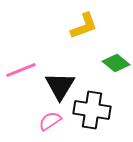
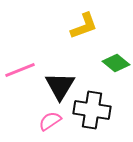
pink line: moved 1 px left
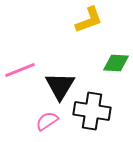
yellow L-shape: moved 5 px right, 6 px up
green diamond: rotated 36 degrees counterclockwise
black cross: moved 1 px down
pink semicircle: moved 3 px left
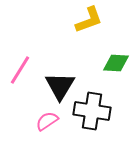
pink line: rotated 36 degrees counterclockwise
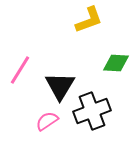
black cross: rotated 30 degrees counterclockwise
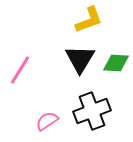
black triangle: moved 20 px right, 27 px up
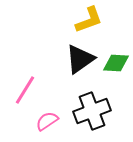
black triangle: rotated 24 degrees clockwise
pink line: moved 5 px right, 20 px down
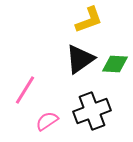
green diamond: moved 1 px left, 1 px down
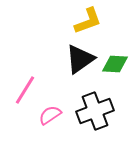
yellow L-shape: moved 1 px left, 1 px down
black cross: moved 3 px right
pink semicircle: moved 3 px right, 6 px up
